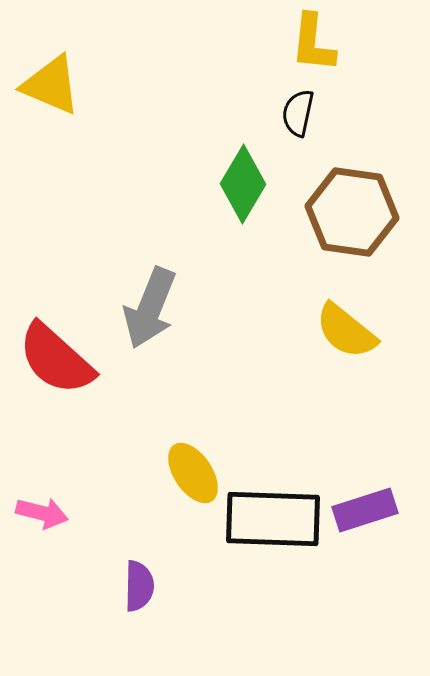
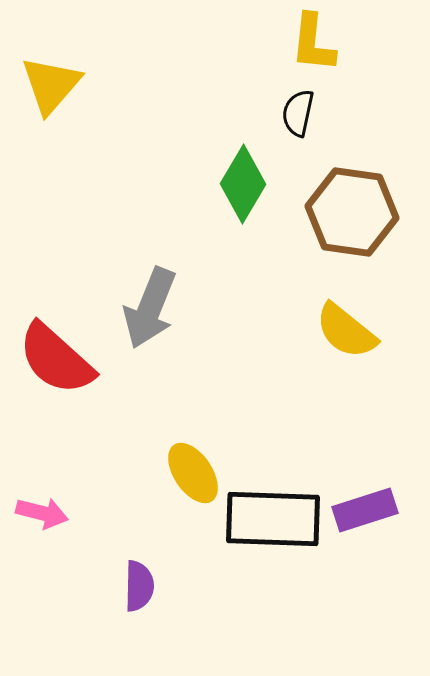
yellow triangle: rotated 48 degrees clockwise
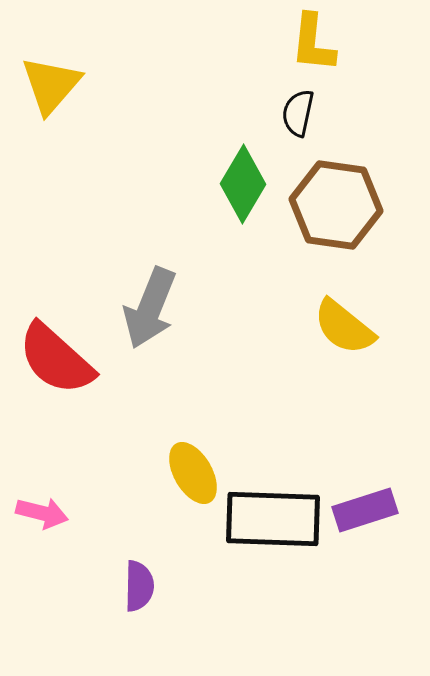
brown hexagon: moved 16 px left, 7 px up
yellow semicircle: moved 2 px left, 4 px up
yellow ellipse: rotated 4 degrees clockwise
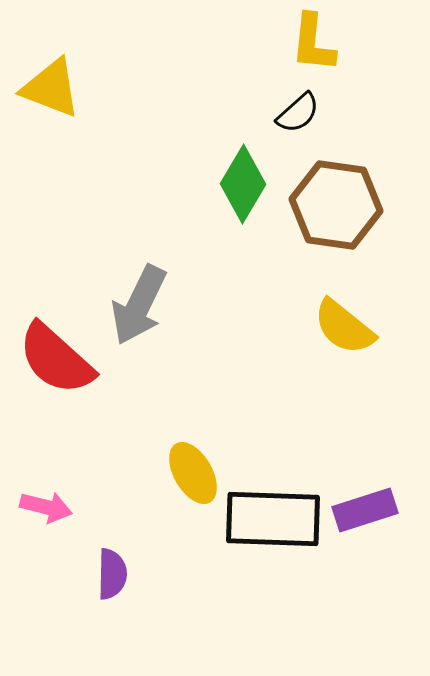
yellow triangle: moved 3 px down; rotated 50 degrees counterclockwise
black semicircle: rotated 144 degrees counterclockwise
gray arrow: moved 11 px left, 3 px up; rotated 4 degrees clockwise
pink arrow: moved 4 px right, 6 px up
purple semicircle: moved 27 px left, 12 px up
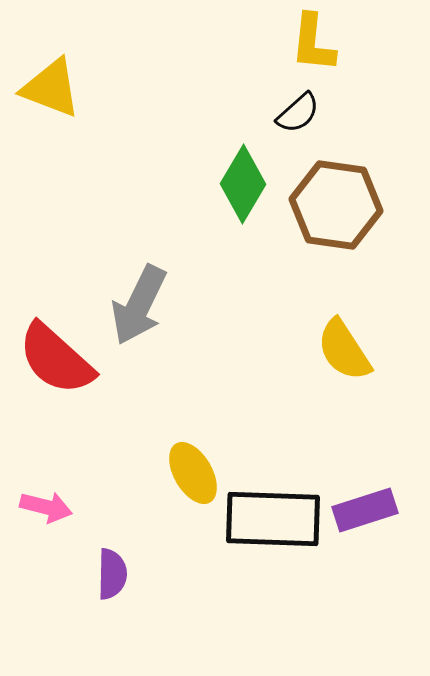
yellow semicircle: moved 23 px down; rotated 18 degrees clockwise
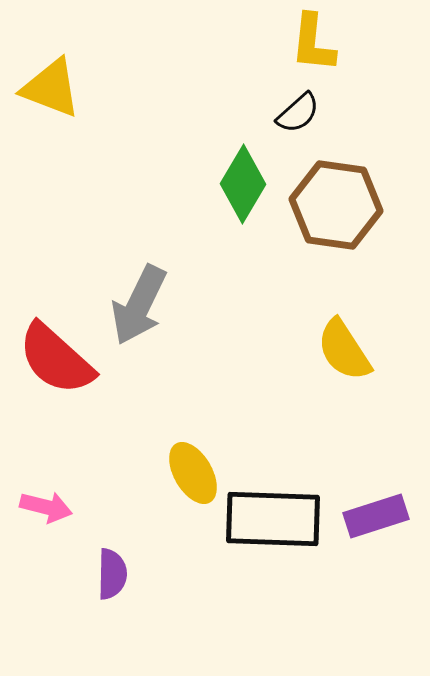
purple rectangle: moved 11 px right, 6 px down
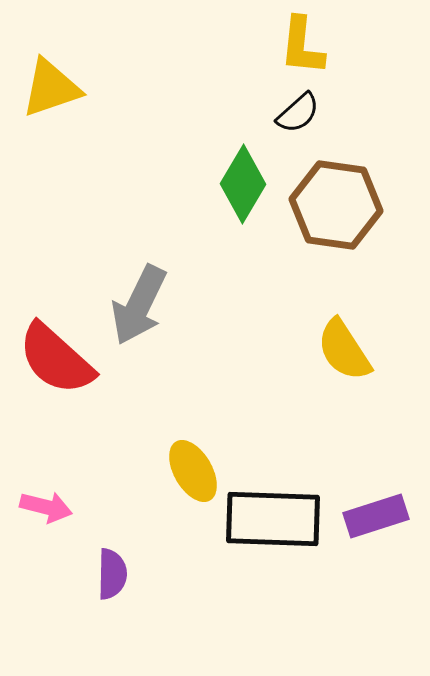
yellow L-shape: moved 11 px left, 3 px down
yellow triangle: rotated 40 degrees counterclockwise
yellow ellipse: moved 2 px up
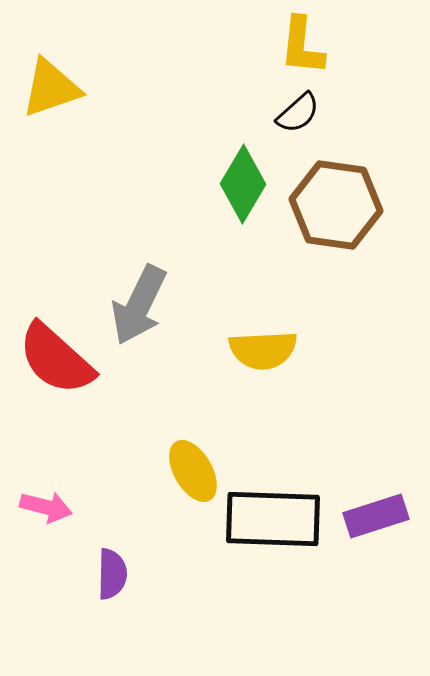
yellow semicircle: moved 81 px left; rotated 60 degrees counterclockwise
